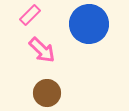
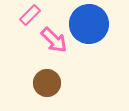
pink arrow: moved 12 px right, 10 px up
brown circle: moved 10 px up
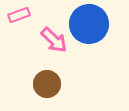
pink rectangle: moved 11 px left; rotated 25 degrees clockwise
brown circle: moved 1 px down
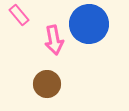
pink rectangle: rotated 70 degrees clockwise
pink arrow: rotated 36 degrees clockwise
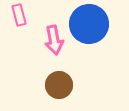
pink rectangle: rotated 25 degrees clockwise
brown circle: moved 12 px right, 1 px down
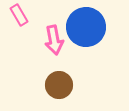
pink rectangle: rotated 15 degrees counterclockwise
blue circle: moved 3 px left, 3 px down
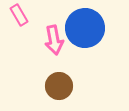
blue circle: moved 1 px left, 1 px down
brown circle: moved 1 px down
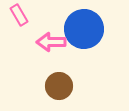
blue circle: moved 1 px left, 1 px down
pink arrow: moved 3 px left, 2 px down; rotated 100 degrees clockwise
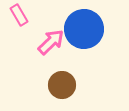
pink arrow: rotated 136 degrees clockwise
brown circle: moved 3 px right, 1 px up
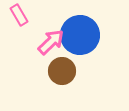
blue circle: moved 4 px left, 6 px down
brown circle: moved 14 px up
